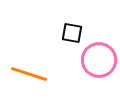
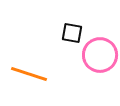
pink circle: moved 1 px right, 5 px up
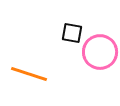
pink circle: moved 3 px up
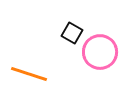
black square: rotated 20 degrees clockwise
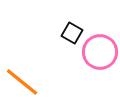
orange line: moved 7 px left, 8 px down; rotated 21 degrees clockwise
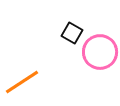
orange line: rotated 72 degrees counterclockwise
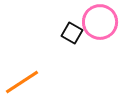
pink circle: moved 30 px up
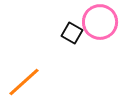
orange line: moved 2 px right; rotated 9 degrees counterclockwise
